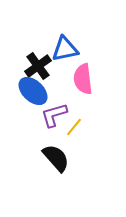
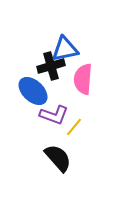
black cross: moved 13 px right; rotated 20 degrees clockwise
pink semicircle: rotated 12 degrees clockwise
purple L-shape: rotated 144 degrees counterclockwise
black semicircle: moved 2 px right
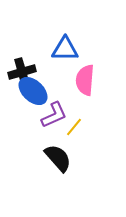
blue triangle: rotated 12 degrees clockwise
black cross: moved 29 px left, 6 px down
pink semicircle: moved 2 px right, 1 px down
purple L-shape: rotated 44 degrees counterclockwise
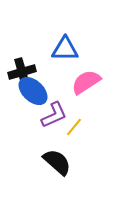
pink semicircle: moved 1 px right, 2 px down; rotated 52 degrees clockwise
black semicircle: moved 1 px left, 4 px down; rotated 8 degrees counterclockwise
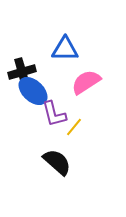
purple L-shape: moved 1 px up; rotated 100 degrees clockwise
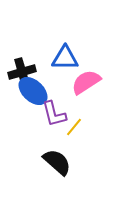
blue triangle: moved 9 px down
